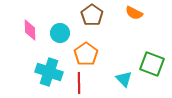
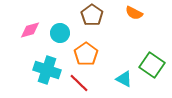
pink diamond: rotated 75 degrees clockwise
green square: moved 1 px down; rotated 15 degrees clockwise
cyan cross: moved 2 px left, 2 px up
cyan triangle: rotated 18 degrees counterclockwise
red line: rotated 45 degrees counterclockwise
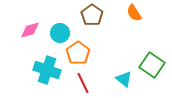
orange semicircle: rotated 30 degrees clockwise
orange pentagon: moved 8 px left, 1 px up
cyan triangle: rotated 12 degrees clockwise
red line: moved 4 px right; rotated 20 degrees clockwise
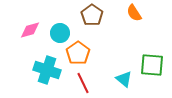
green square: rotated 30 degrees counterclockwise
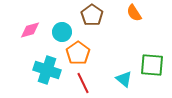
cyan circle: moved 2 px right, 1 px up
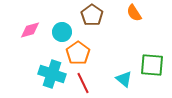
cyan cross: moved 5 px right, 4 px down
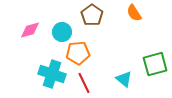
orange pentagon: rotated 30 degrees clockwise
green square: moved 3 px right, 1 px up; rotated 20 degrees counterclockwise
red line: moved 1 px right
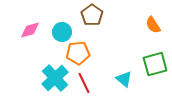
orange semicircle: moved 19 px right, 12 px down
cyan cross: moved 3 px right, 4 px down; rotated 28 degrees clockwise
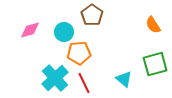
cyan circle: moved 2 px right
orange pentagon: moved 1 px right
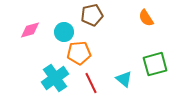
brown pentagon: rotated 25 degrees clockwise
orange semicircle: moved 7 px left, 7 px up
cyan cross: rotated 8 degrees clockwise
red line: moved 7 px right
